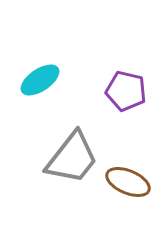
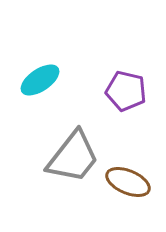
gray trapezoid: moved 1 px right, 1 px up
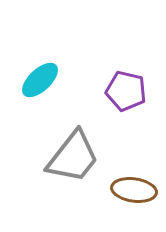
cyan ellipse: rotated 9 degrees counterclockwise
brown ellipse: moved 6 px right, 8 px down; rotated 15 degrees counterclockwise
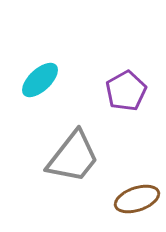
purple pentagon: rotated 30 degrees clockwise
brown ellipse: moved 3 px right, 9 px down; rotated 27 degrees counterclockwise
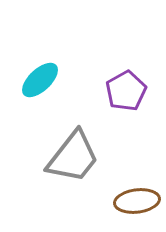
brown ellipse: moved 2 px down; rotated 12 degrees clockwise
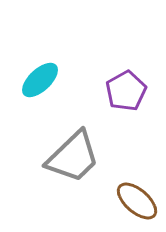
gray trapezoid: rotated 8 degrees clockwise
brown ellipse: rotated 48 degrees clockwise
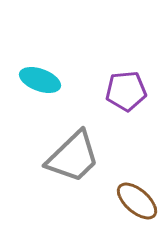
cyan ellipse: rotated 63 degrees clockwise
purple pentagon: rotated 24 degrees clockwise
